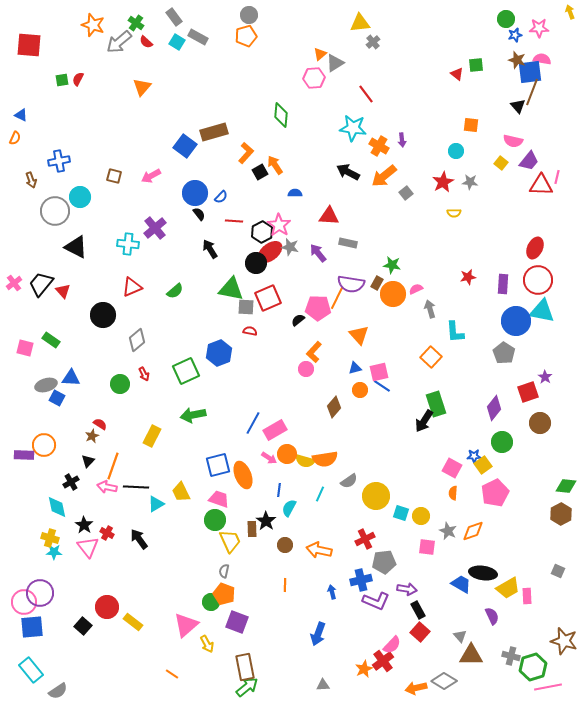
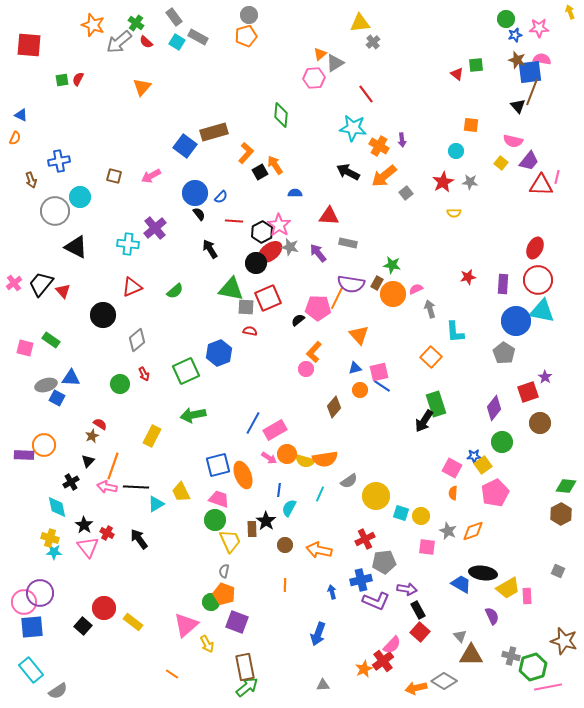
red circle at (107, 607): moved 3 px left, 1 px down
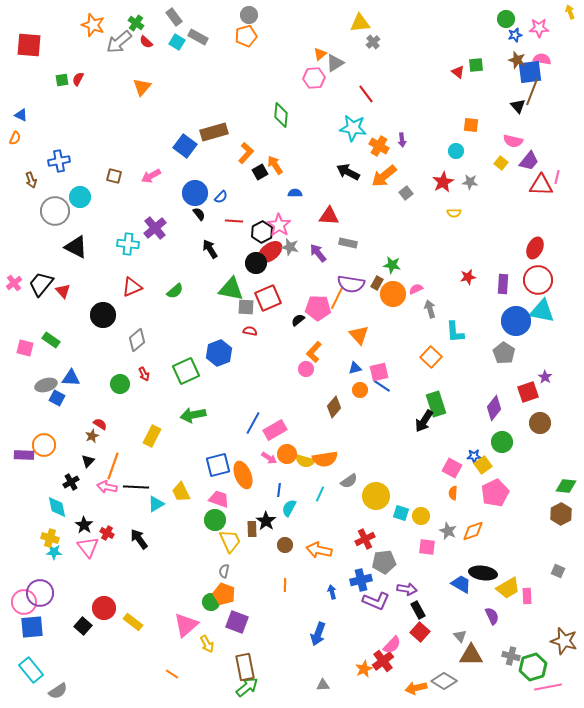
red triangle at (457, 74): moved 1 px right, 2 px up
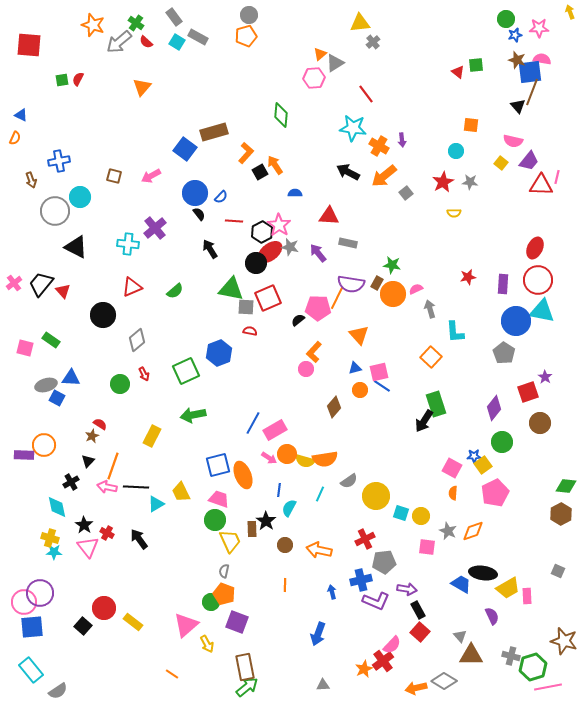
blue square at (185, 146): moved 3 px down
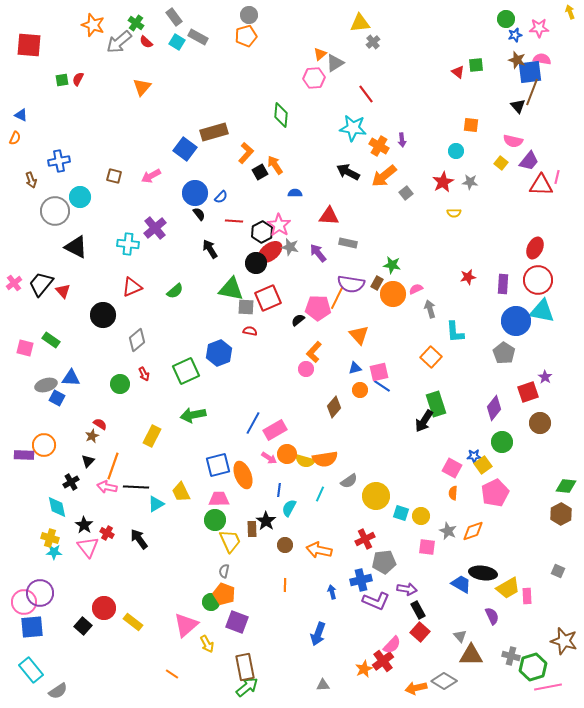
pink trapezoid at (219, 499): rotated 20 degrees counterclockwise
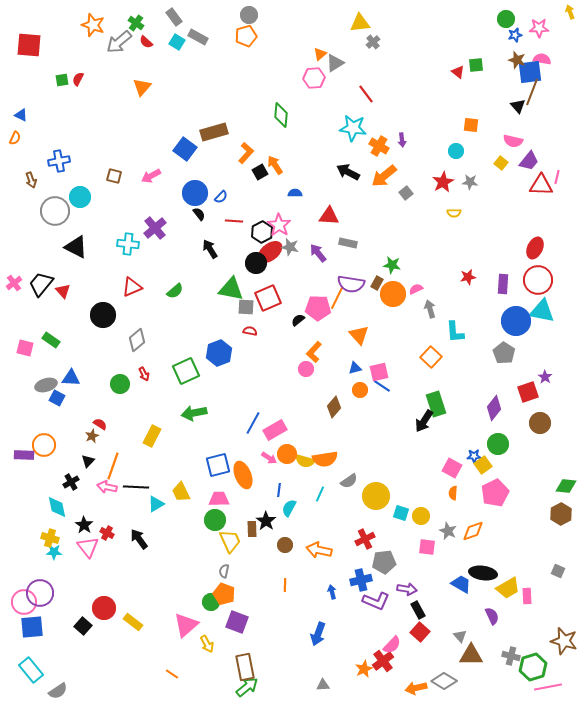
green arrow at (193, 415): moved 1 px right, 2 px up
green circle at (502, 442): moved 4 px left, 2 px down
